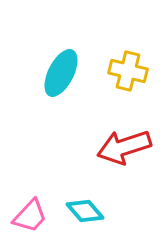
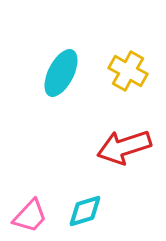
yellow cross: rotated 15 degrees clockwise
cyan diamond: rotated 66 degrees counterclockwise
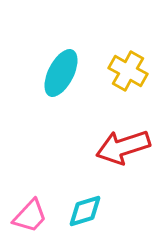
red arrow: moved 1 px left
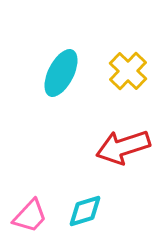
yellow cross: rotated 15 degrees clockwise
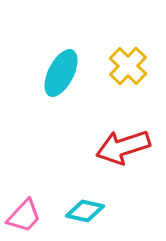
yellow cross: moved 5 px up
cyan diamond: rotated 30 degrees clockwise
pink trapezoid: moved 6 px left
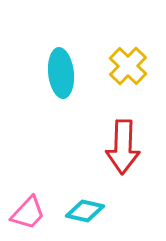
cyan ellipse: rotated 33 degrees counterclockwise
red arrow: rotated 70 degrees counterclockwise
pink trapezoid: moved 4 px right, 3 px up
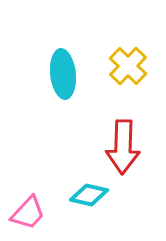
cyan ellipse: moved 2 px right, 1 px down
cyan diamond: moved 4 px right, 16 px up
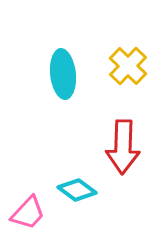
cyan diamond: moved 12 px left, 5 px up; rotated 24 degrees clockwise
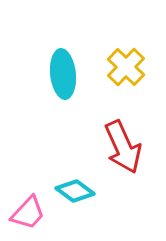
yellow cross: moved 2 px left, 1 px down
red arrow: rotated 26 degrees counterclockwise
cyan diamond: moved 2 px left, 1 px down
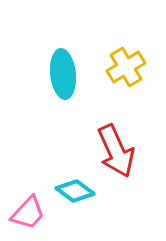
yellow cross: rotated 15 degrees clockwise
red arrow: moved 7 px left, 4 px down
